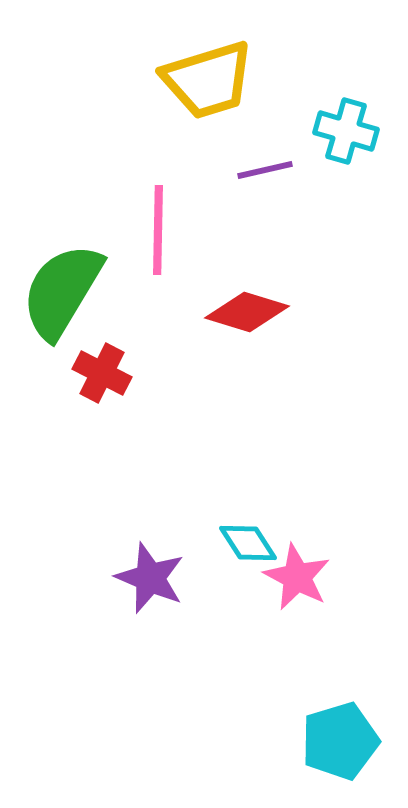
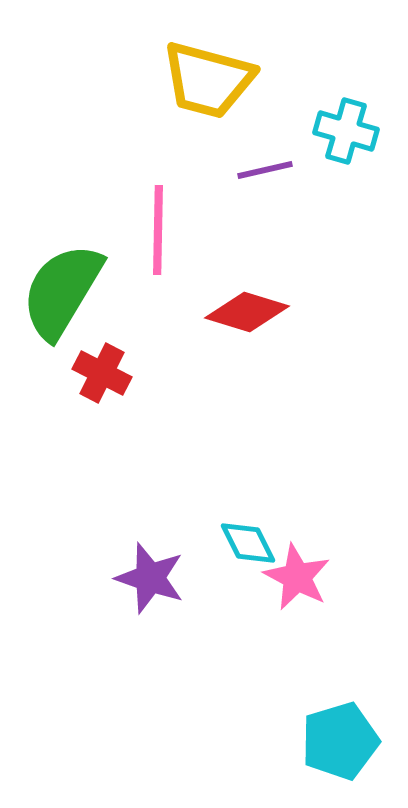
yellow trapezoid: rotated 32 degrees clockwise
cyan diamond: rotated 6 degrees clockwise
purple star: rotated 4 degrees counterclockwise
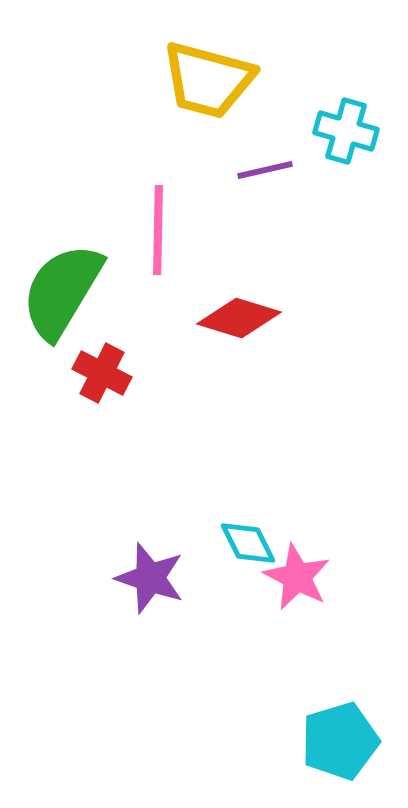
red diamond: moved 8 px left, 6 px down
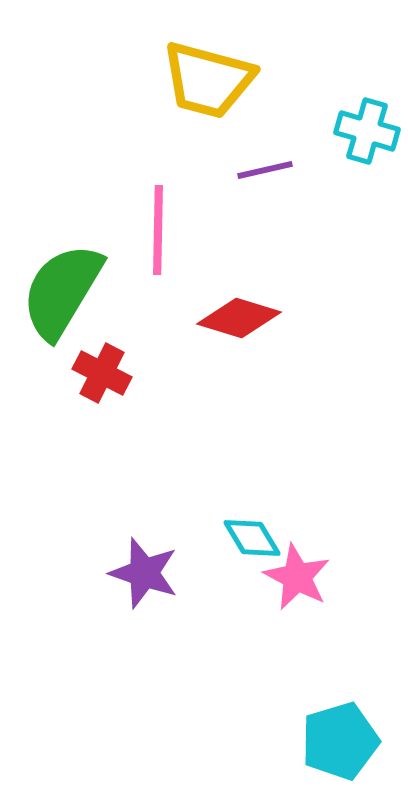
cyan cross: moved 21 px right
cyan diamond: moved 4 px right, 5 px up; rotated 4 degrees counterclockwise
purple star: moved 6 px left, 5 px up
